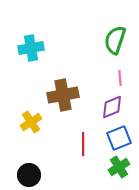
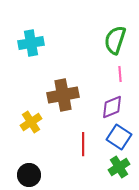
cyan cross: moved 5 px up
pink line: moved 4 px up
blue square: moved 1 px up; rotated 35 degrees counterclockwise
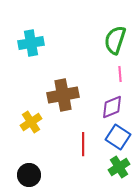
blue square: moved 1 px left
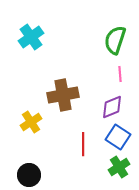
cyan cross: moved 6 px up; rotated 25 degrees counterclockwise
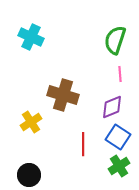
cyan cross: rotated 30 degrees counterclockwise
brown cross: rotated 28 degrees clockwise
green cross: moved 1 px up
